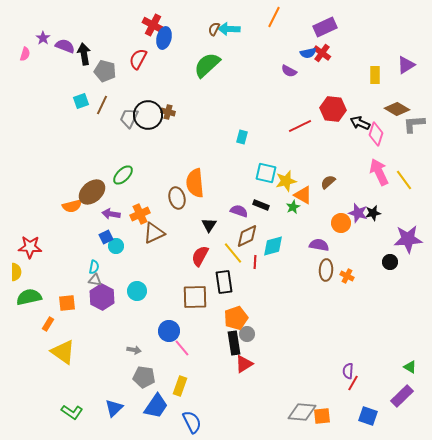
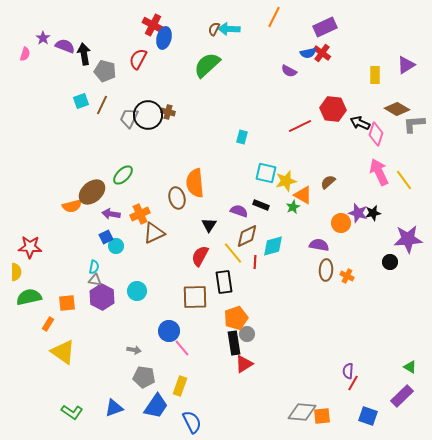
blue triangle at (114, 408): rotated 24 degrees clockwise
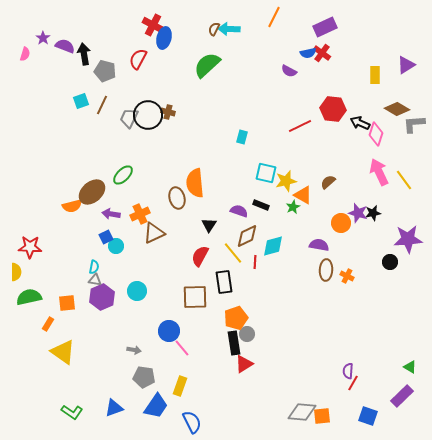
purple hexagon at (102, 297): rotated 10 degrees clockwise
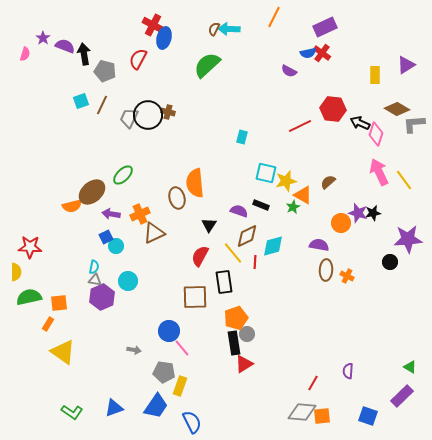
cyan circle at (137, 291): moved 9 px left, 10 px up
orange square at (67, 303): moved 8 px left
gray pentagon at (144, 377): moved 20 px right, 5 px up
red line at (353, 383): moved 40 px left
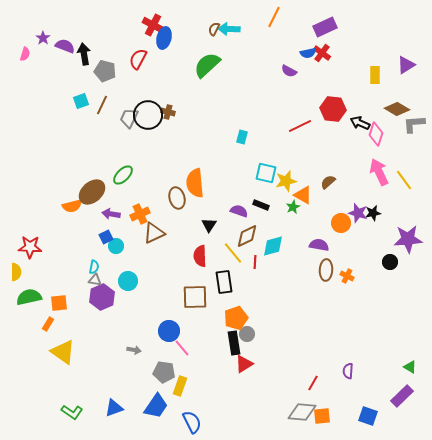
red semicircle at (200, 256): rotated 30 degrees counterclockwise
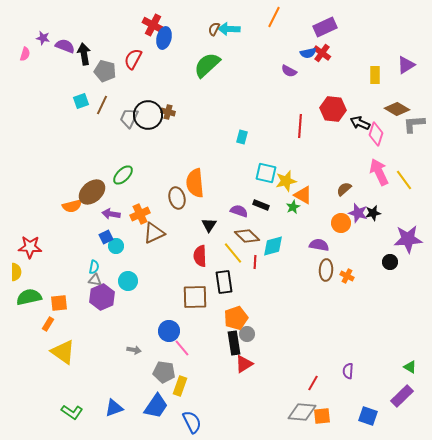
purple star at (43, 38): rotated 24 degrees counterclockwise
red semicircle at (138, 59): moved 5 px left
red line at (300, 126): rotated 60 degrees counterclockwise
brown semicircle at (328, 182): moved 16 px right, 7 px down
brown diamond at (247, 236): rotated 70 degrees clockwise
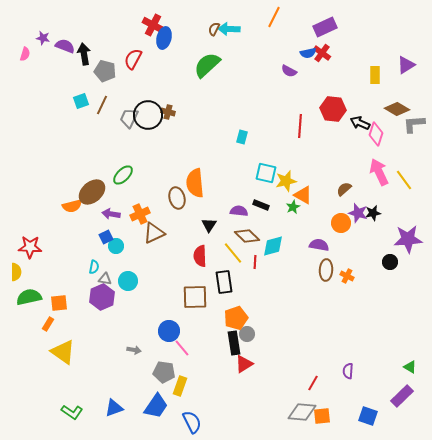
purple semicircle at (239, 211): rotated 12 degrees counterclockwise
gray triangle at (95, 280): moved 10 px right, 1 px up
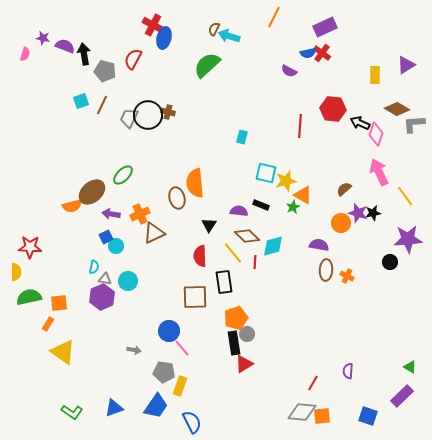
cyan arrow at (229, 29): moved 7 px down; rotated 15 degrees clockwise
yellow line at (404, 180): moved 1 px right, 16 px down
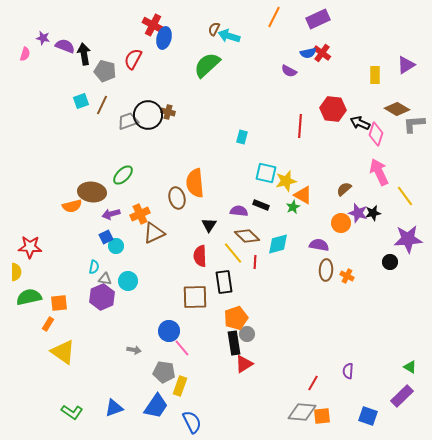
purple rectangle at (325, 27): moved 7 px left, 8 px up
gray trapezoid at (129, 118): moved 1 px left, 3 px down; rotated 45 degrees clockwise
brown ellipse at (92, 192): rotated 48 degrees clockwise
purple arrow at (111, 214): rotated 24 degrees counterclockwise
cyan diamond at (273, 246): moved 5 px right, 2 px up
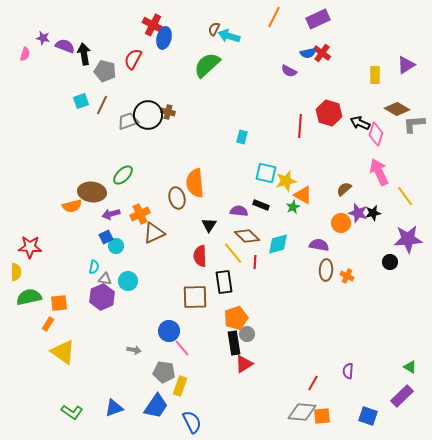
red hexagon at (333, 109): moved 4 px left, 4 px down; rotated 10 degrees clockwise
